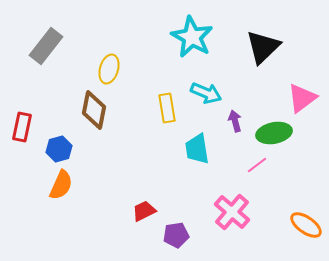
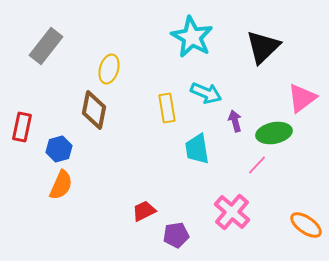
pink line: rotated 10 degrees counterclockwise
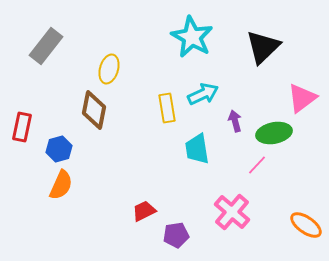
cyan arrow: moved 3 px left, 1 px down; rotated 48 degrees counterclockwise
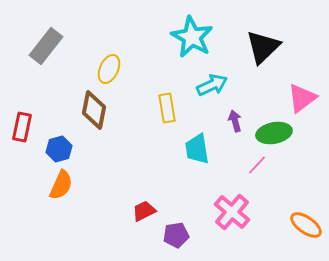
yellow ellipse: rotated 8 degrees clockwise
cyan arrow: moved 9 px right, 9 px up
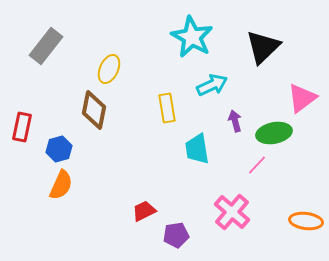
orange ellipse: moved 4 px up; rotated 28 degrees counterclockwise
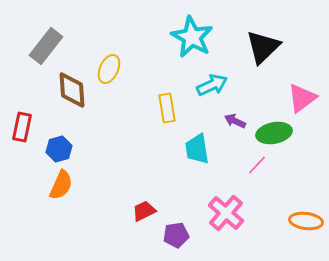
brown diamond: moved 22 px left, 20 px up; rotated 15 degrees counterclockwise
purple arrow: rotated 50 degrees counterclockwise
pink cross: moved 6 px left, 1 px down
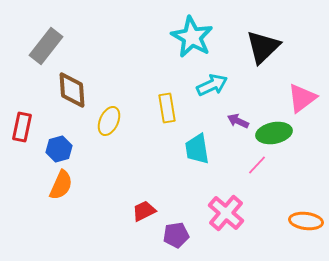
yellow ellipse: moved 52 px down
purple arrow: moved 3 px right
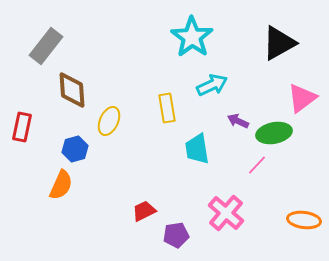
cyan star: rotated 6 degrees clockwise
black triangle: moved 16 px right, 4 px up; rotated 15 degrees clockwise
blue hexagon: moved 16 px right
orange ellipse: moved 2 px left, 1 px up
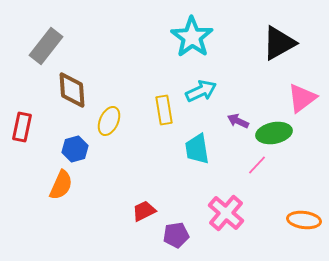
cyan arrow: moved 11 px left, 6 px down
yellow rectangle: moved 3 px left, 2 px down
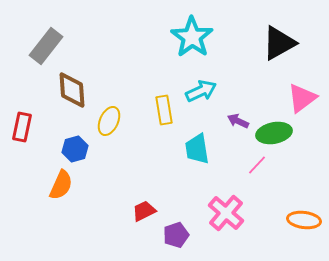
purple pentagon: rotated 10 degrees counterclockwise
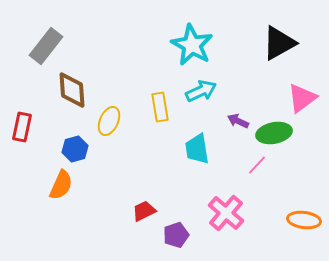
cyan star: moved 8 px down; rotated 6 degrees counterclockwise
yellow rectangle: moved 4 px left, 3 px up
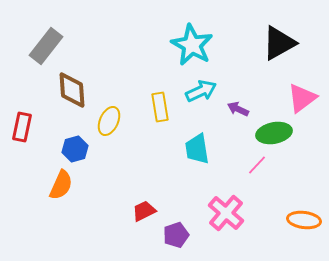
purple arrow: moved 12 px up
